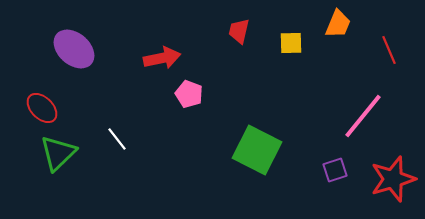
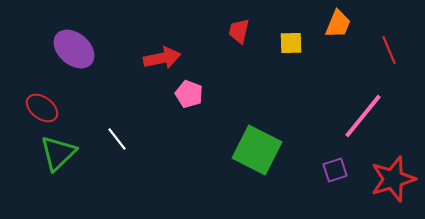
red ellipse: rotated 8 degrees counterclockwise
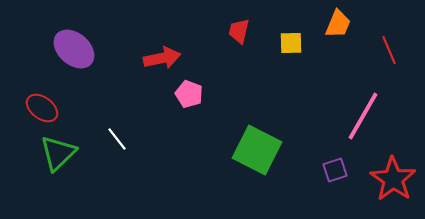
pink line: rotated 9 degrees counterclockwise
red star: rotated 21 degrees counterclockwise
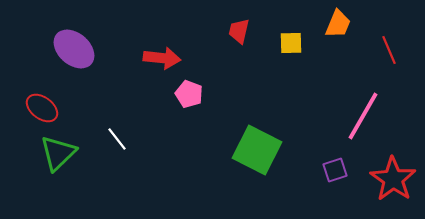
red arrow: rotated 18 degrees clockwise
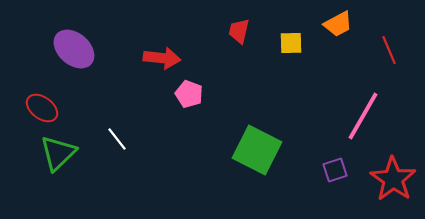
orange trapezoid: rotated 40 degrees clockwise
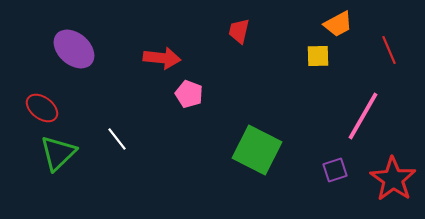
yellow square: moved 27 px right, 13 px down
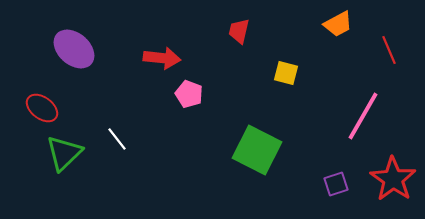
yellow square: moved 32 px left, 17 px down; rotated 15 degrees clockwise
green triangle: moved 6 px right
purple square: moved 1 px right, 14 px down
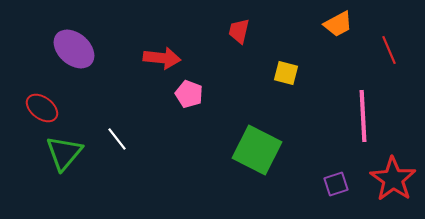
pink line: rotated 33 degrees counterclockwise
green triangle: rotated 6 degrees counterclockwise
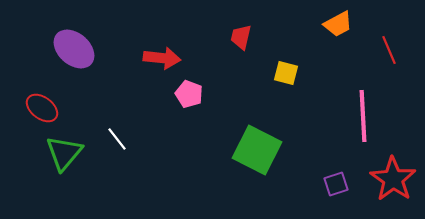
red trapezoid: moved 2 px right, 6 px down
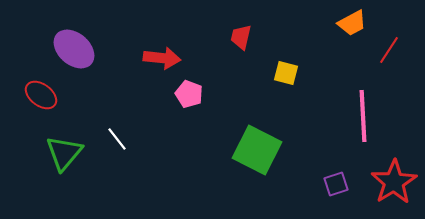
orange trapezoid: moved 14 px right, 1 px up
red line: rotated 56 degrees clockwise
red ellipse: moved 1 px left, 13 px up
red star: moved 1 px right, 3 px down; rotated 6 degrees clockwise
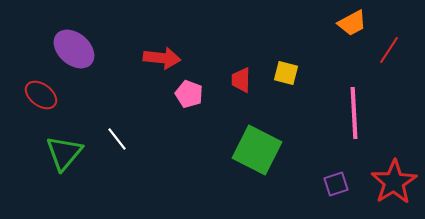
red trapezoid: moved 43 px down; rotated 12 degrees counterclockwise
pink line: moved 9 px left, 3 px up
